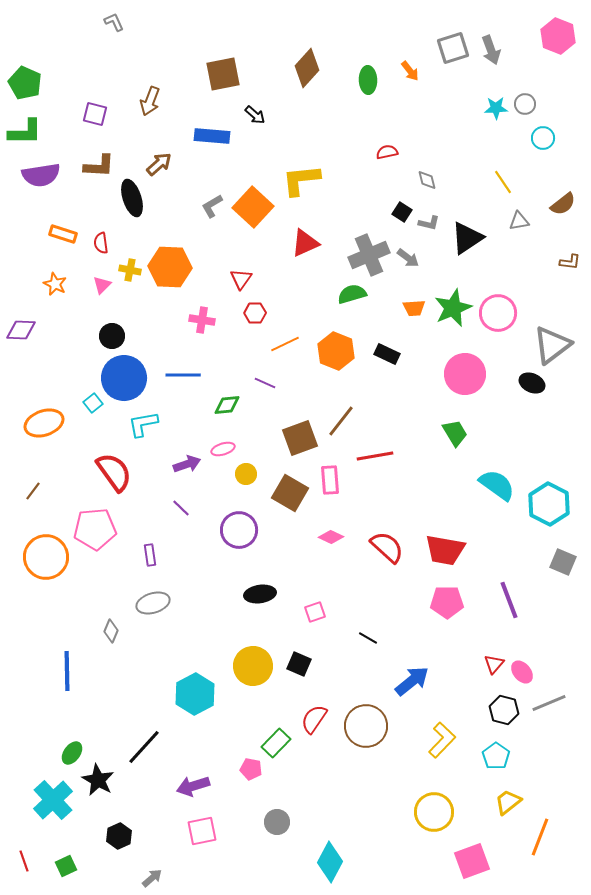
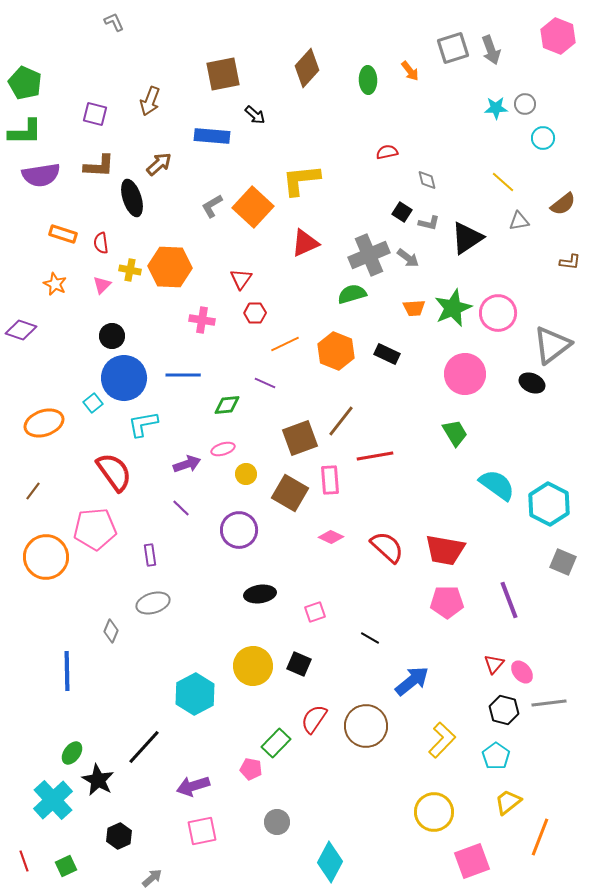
yellow line at (503, 182): rotated 15 degrees counterclockwise
purple diamond at (21, 330): rotated 16 degrees clockwise
black line at (368, 638): moved 2 px right
gray line at (549, 703): rotated 16 degrees clockwise
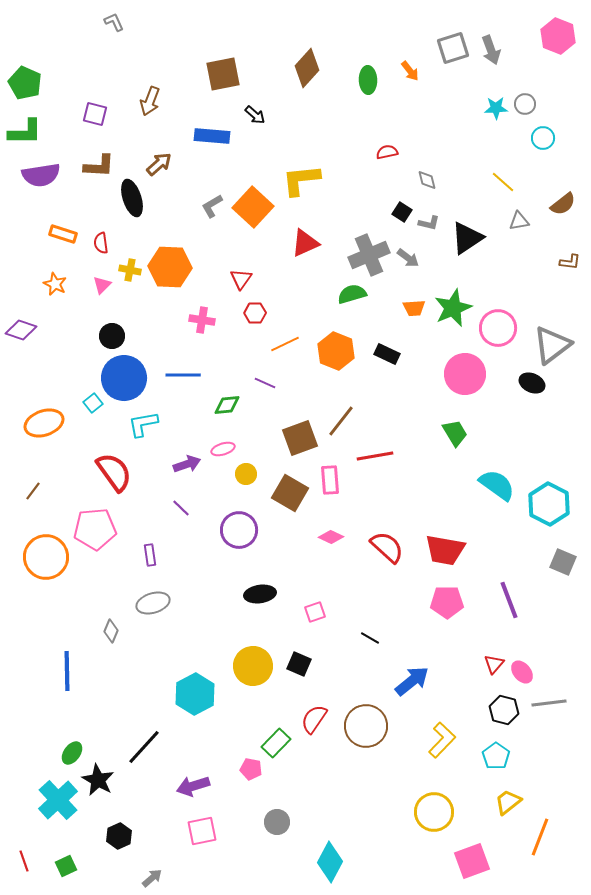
pink circle at (498, 313): moved 15 px down
cyan cross at (53, 800): moved 5 px right
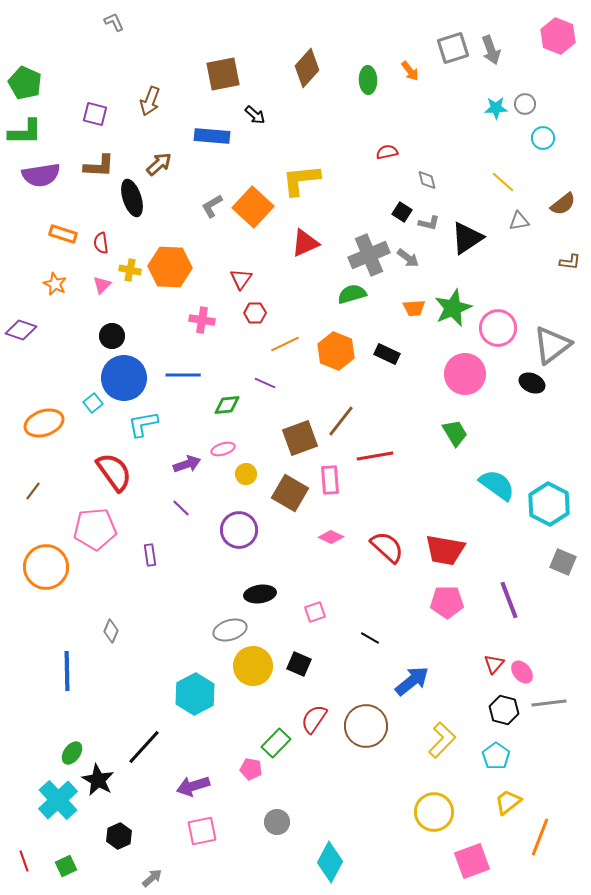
orange circle at (46, 557): moved 10 px down
gray ellipse at (153, 603): moved 77 px right, 27 px down
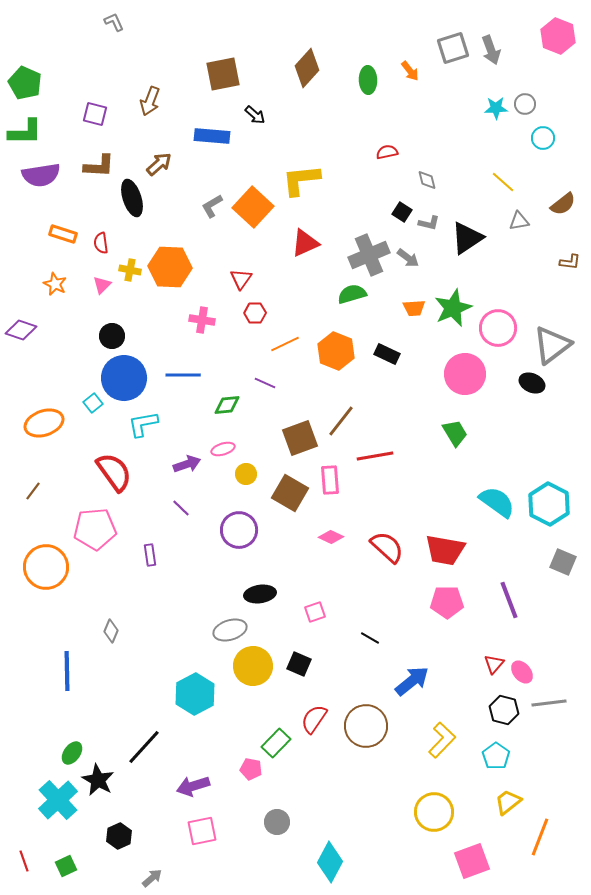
cyan semicircle at (497, 485): moved 17 px down
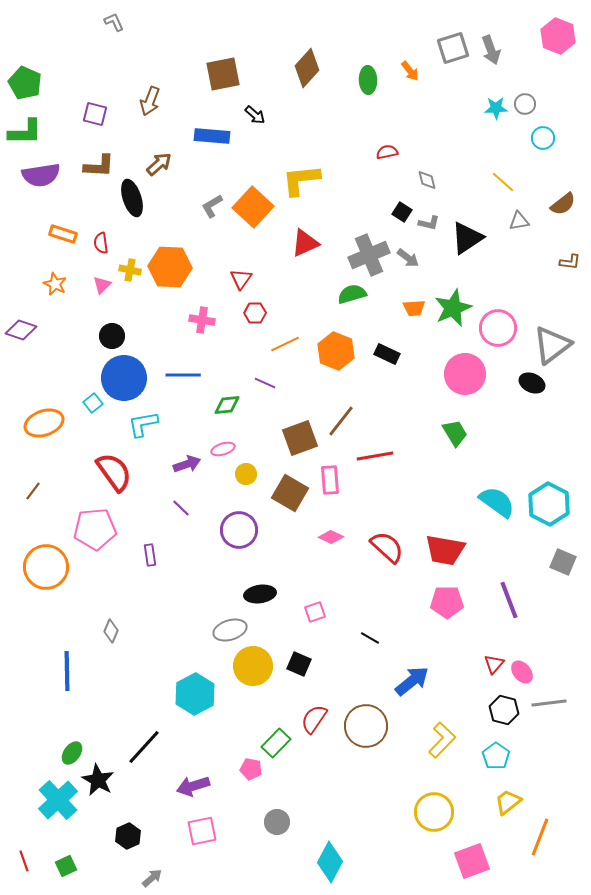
black hexagon at (119, 836): moved 9 px right
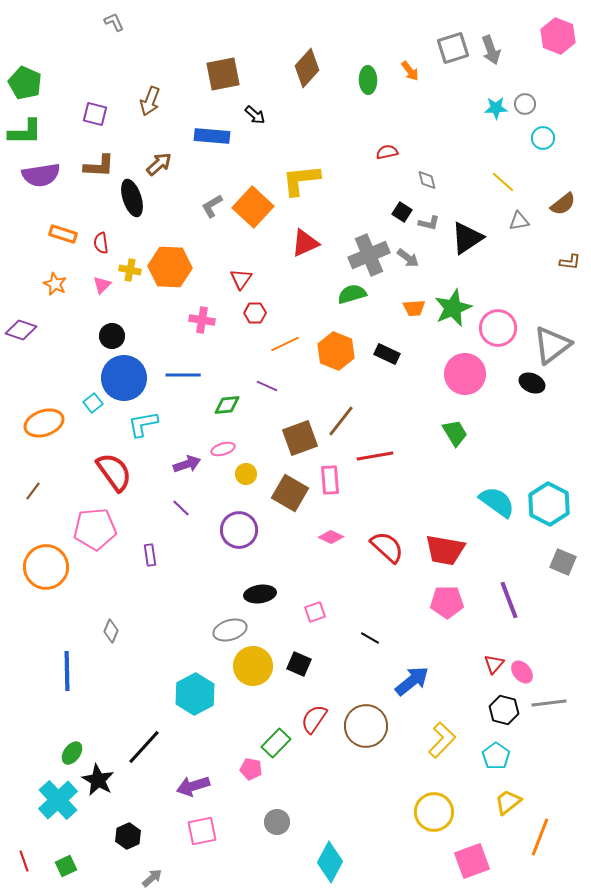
purple line at (265, 383): moved 2 px right, 3 px down
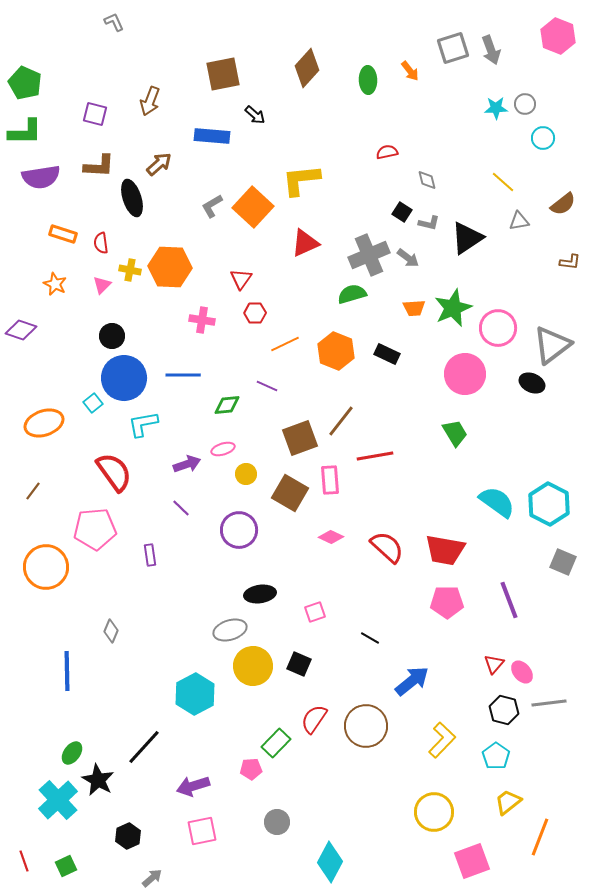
purple semicircle at (41, 175): moved 2 px down
pink pentagon at (251, 769): rotated 15 degrees counterclockwise
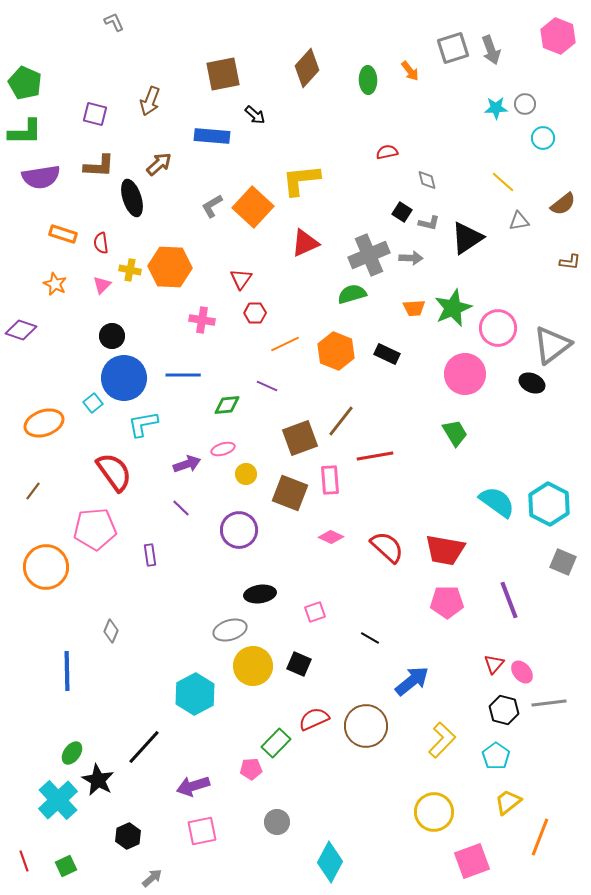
gray arrow at (408, 258): moved 3 px right; rotated 35 degrees counterclockwise
brown square at (290, 493): rotated 9 degrees counterclockwise
red semicircle at (314, 719): rotated 32 degrees clockwise
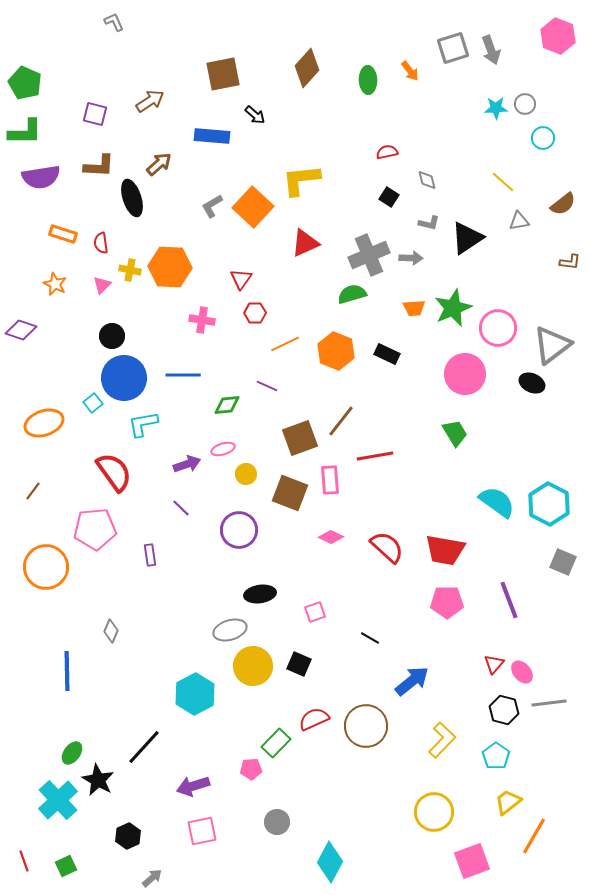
brown arrow at (150, 101): rotated 144 degrees counterclockwise
black square at (402, 212): moved 13 px left, 15 px up
orange line at (540, 837): moved 6 px left, 1 px up; rotated 9 degrees clockwise
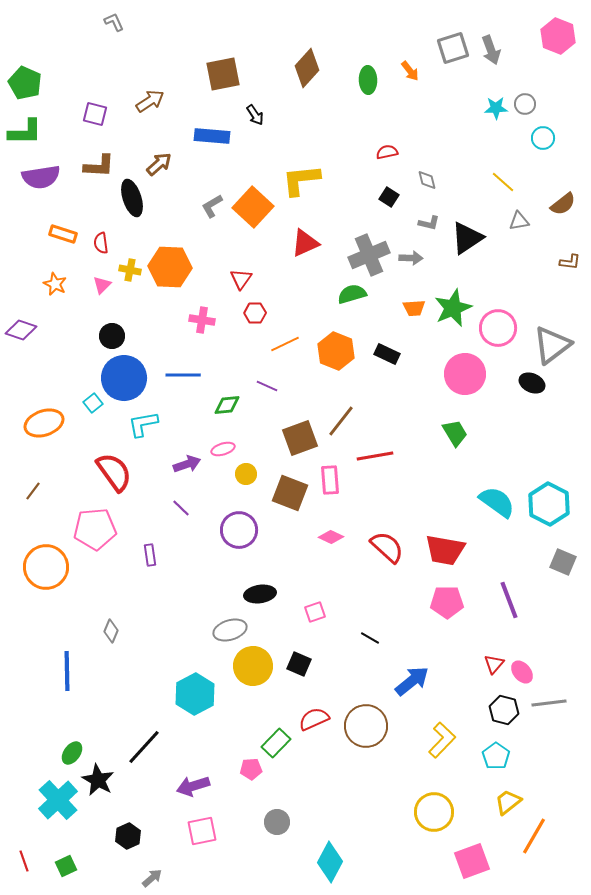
black arrow at (255, 115): rotated 15 degrees clockwise
